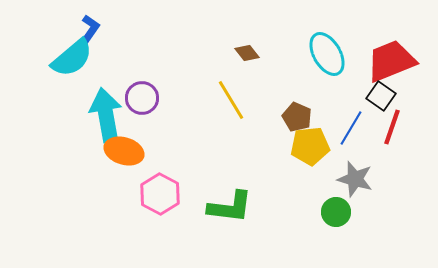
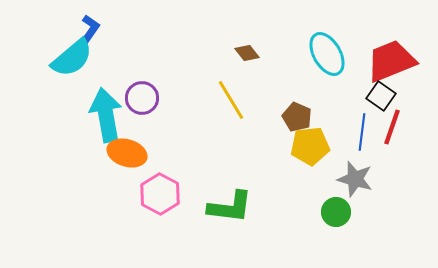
blue line: moved 11 px right, 4 px down; rotated 24 degrees counterclockwise
orange ellipse: moved 3 px right, 2 px down
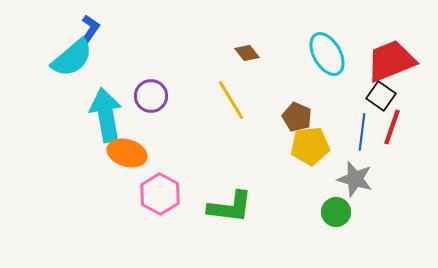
purple circle: moved 9 px right, 2 px up
